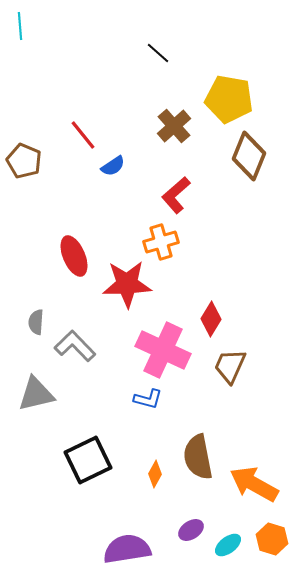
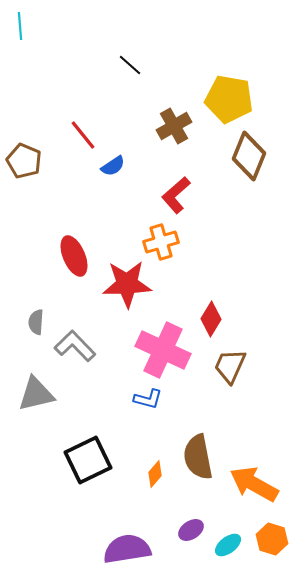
black line: moved 28 px left, 12 px down
brown cross: rotated 12 degrees clockwise
orange diamond: rotated 12 degrees clockwise
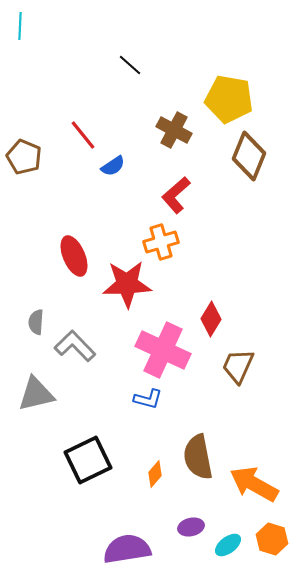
cyan line: rotated 8 degrees clockwise
brown cross: moved 4 px down; rotated 32 degrees counterclockwise
brown pentagon: moved 4 px up
brown trapezoid: moved 8 px right
purple ellipse: moved 3 px up; rotated 20 degrees clockwise
